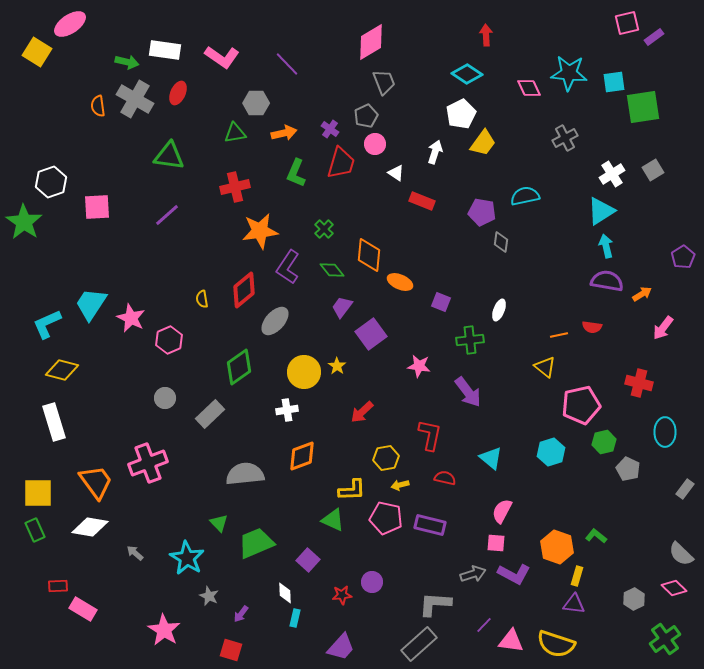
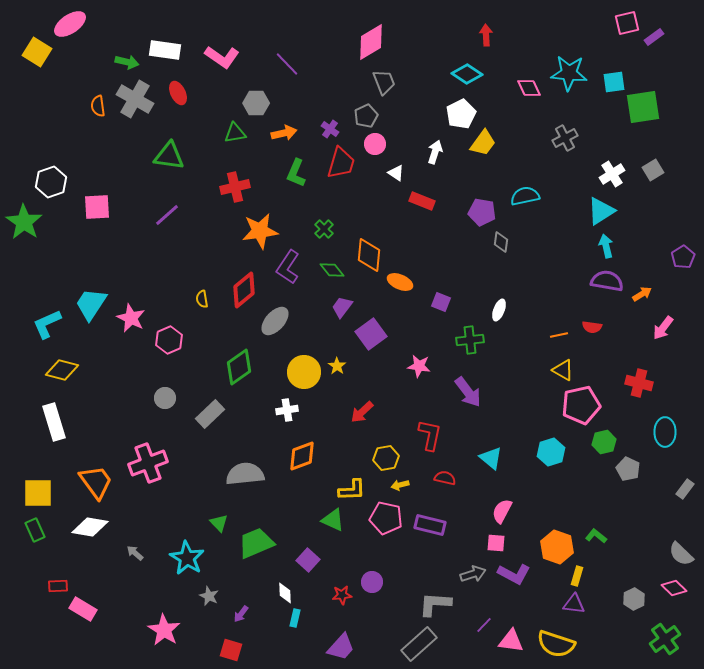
red ellipse at (178, 93): rotated 50 degrees counterclockwise
yellow triangle at (545, 367): moved 18 px right, 3 px down; rotated 10 degrees counterclockwise
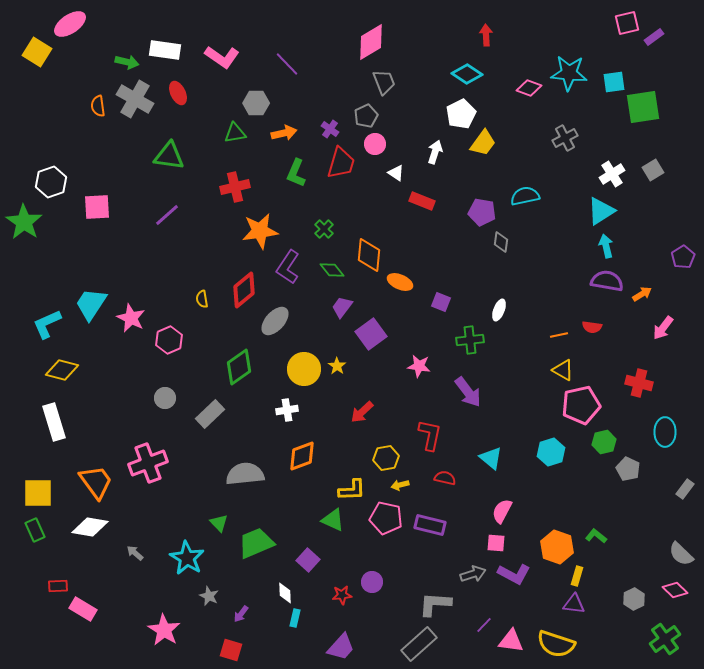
pink diamond at (529, 88): rotated 45 degrees counterclockwise
yellow circle at (304, 372): moved 3 px up
pink diamond at (674, 588): moved 1 px right, 2 px down
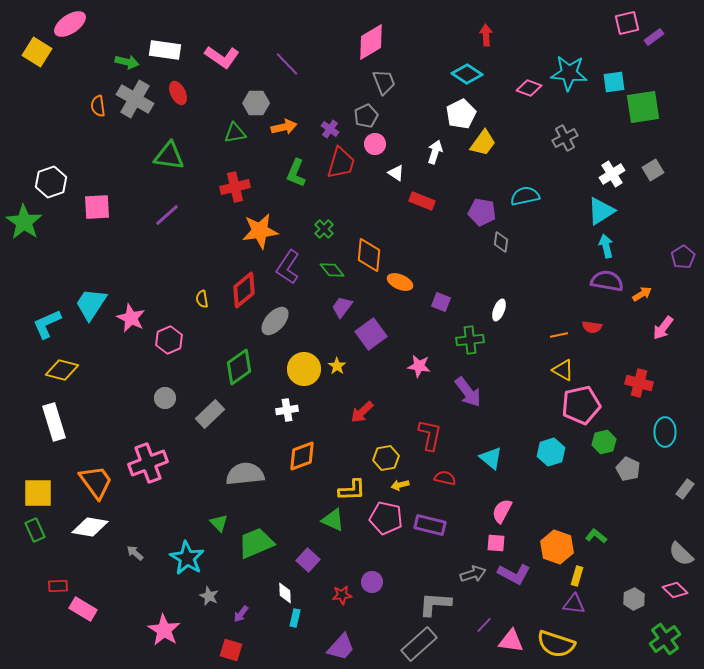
orange arrow at (284, 133): moved 6 px up
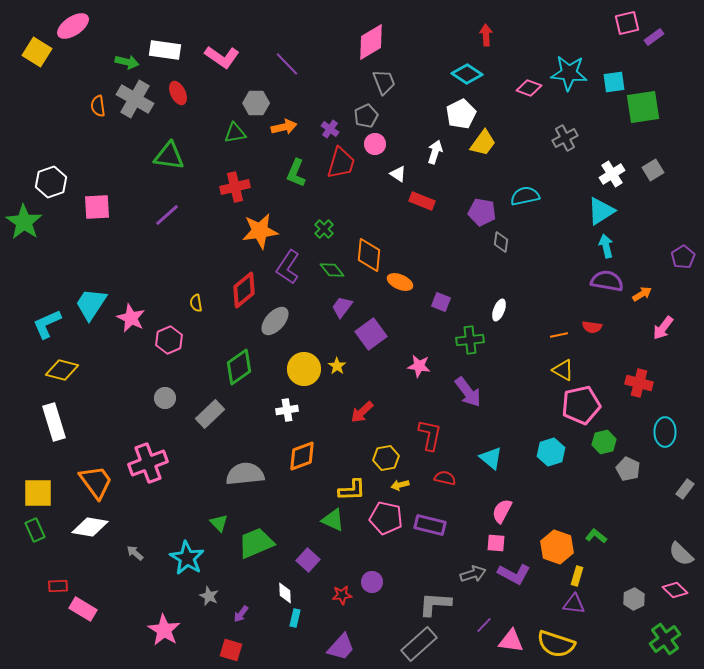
pink ellipse at (70, 24): moved 3 px right, 2 px down
white triangle at (396, 173): moved 2 px right, 1 px down
yellow semicircle at (202, 299): moved 6 px left, 4 px down
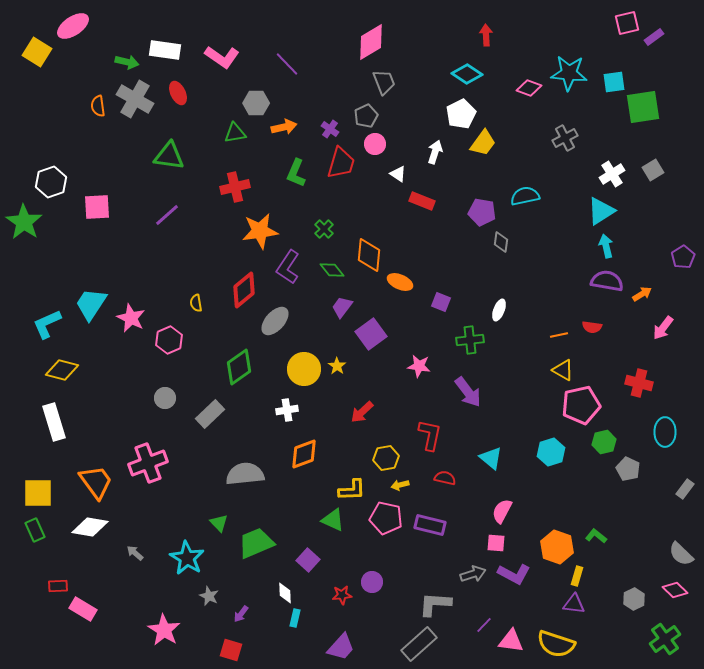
orange diamond at (302, 456): moved 2 px right, 2 px up
